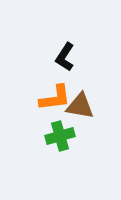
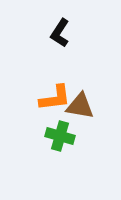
black L-shape: moved 5 px left, 24 px up
green cross: rotated 32 degrees clockwise
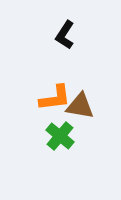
black L-shape: moved 5 px right, 2 px down
green cross: rotated 24 degrees clockwise
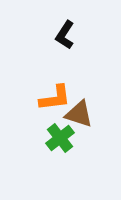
brown triangle: moved 1 px left, 8 px down; rotated 8 degrees clockwise
green cross: moved 2 px down; rotated 12 degrees clockwise
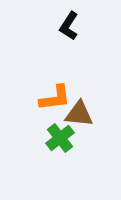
black L-shape: moved 4 px right, 9 px up
brown triangle: rotated 12 degrees counterclockwise
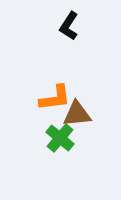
brown triangle: moved 2 px left; rotated 12 degrees counterclockwise
green cross: rotated 12 degrees counterclockwise
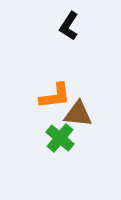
orange L-shape: moved 2 px up
brown triangle: moved 1 px right; rotated 12 degrees clockwise
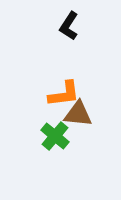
orange L-shape: moved 9 px right, 2 px up
green cross: moved 5 px left, 2 px up
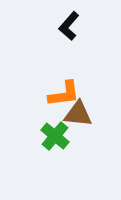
black L-shape: rotated 8 degrees clockwise
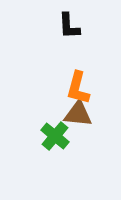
black L-shape: rotated 44 degrees counterclockwise
orange L-shape: moved 14 px right, 6 px up; rotated 112 degrees clockwise
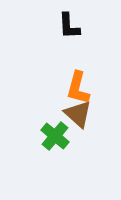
brown triangle: rotated 36 degrees clockwise
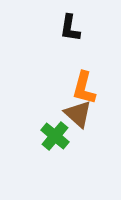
black L-shape: moved 1 px right, 2 px down; rotated 12 degrees clockwise
orange L-shape: moved 6 px right
